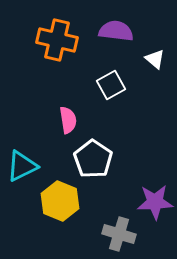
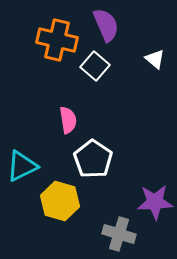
purple semicircle: moved 10 px left, 6 px up; rotated 60 degrees clockwise
white square: moved 16 px left, 19 px up; rotated 20 degrees counterclockwise
yellow hexagon: rotated 6 degrees counterclockwise
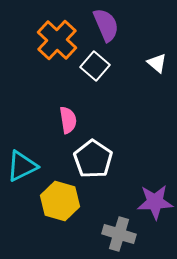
orange cross: rotated 30 degrees clockwise
white triangle: moved 2 px right, 4 px down
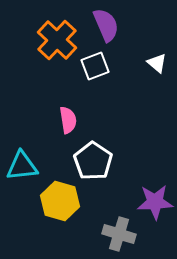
white square: rotated 28 degrees clockwise
white pentagon: moved 2 px down
cyan triangle: rotated 20 degrees clockwise
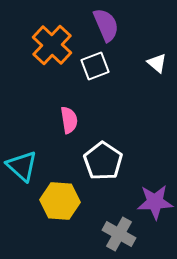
orange cross: moved 5 px left, 5 px down
pink semicircle: moved 1 px right
white pentagon: moved 10 px right
cyan triangle: rotated 48 degrees clockwise
yellow hexagon: rotated 12 degrees counterclockwise
gray cross: rotated 12 degrees clockwise
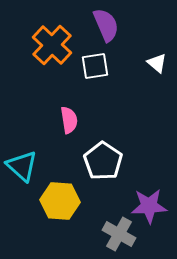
white square: rotated 12 degrees clockwise
purple star: moved 6 px left, 4 px down
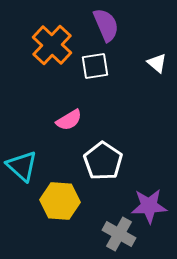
pink semicircle: rotated 68 degrees clockwise
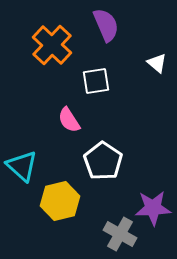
white square: moved 1 px right, 15 px down
pink semicircle: rotated 88 degrees clockwise
yellow hexagon: rotated 18 degrees counterclockwise
purple star: moved 4 px right, 2 px down
gray cross: moved 1 px right
